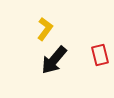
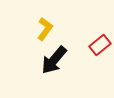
red rectangle: moved 10 px up; rotated 65 degrees clockwise
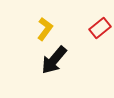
red rectangle: moved 17 px up
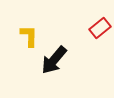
yellow L-shape: moved 16 px left, 7 px down; rotated 35 degrees counterclockwise
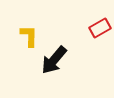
red rectangle: rotated 10 degrees clockwise
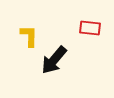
red rectangle: moved 10 px left; rotated 35 degrees clockwise
